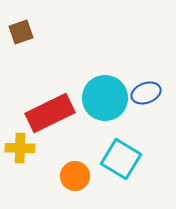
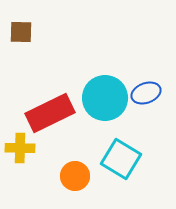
brown square: rotated 20 degrees clockwise
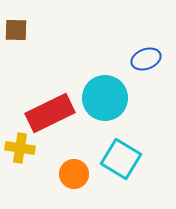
brown square: moved 5 px left, 2 px up
blue ellipse: moved 34 px up
yellow cross: rotated 8 degrees clockwise
orange circle: moved 1 px left, 2 px up
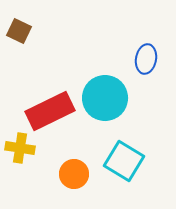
brown square: moved 3 px right, 1 px down; rotated 25 degrees clockwise
blue ellipse: rotated 60 degrees counterclockwise
red rectangle: moved 2 px up
cyan square: moved 3 px right, 2 px down
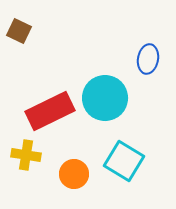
blue ellipse: moved 2 px right
yellow cross: moved 6 px right, 7 px down
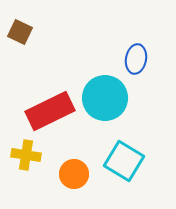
brown square: moved 1 px right, 1 px down
blue ellipse: moved 12 px left
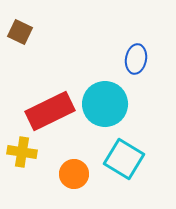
cyan circle: moved 6 px down
yellow cross: moved 4 px left, 3 px up
cyan square: moved 2 px up
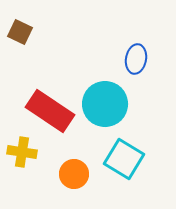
red rectangle: rotated 60 degrees clockwise
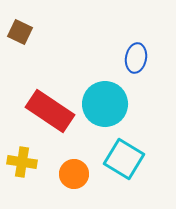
blue ellipse: moved 1 px up
yellow cross: moved 10 px down
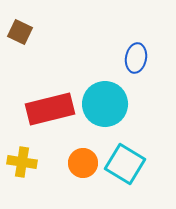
red rectangle: moved 2 px up; rotated 48 degrees counterclockwise
cyan square: moved 1 px right, 5 px down
orange circle: moved 9 px right, 11 px up
